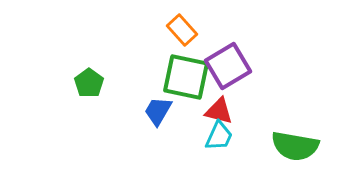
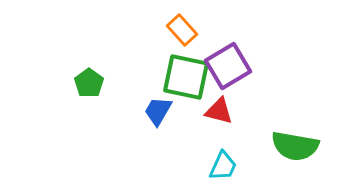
cyan trapezoid: moved 4 px right, 30 px down
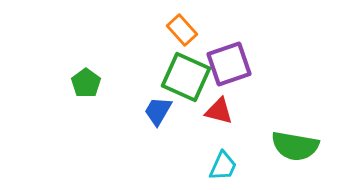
purple square: moved 1 px right, 2 px up; rotated 12 degrees clockwise
green square: rotated 12 degrees clockwise
green pentagon: moved 3 px left
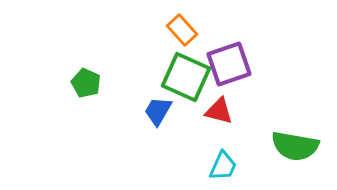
green pentagon: rotated 12 degrees counterclockwise
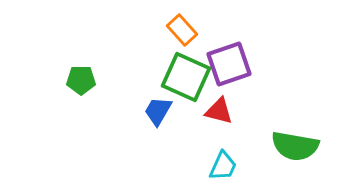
green pentagon: moved 5 px left, 3 px up; rotated 24 degrees counterclockwise
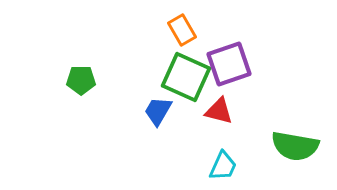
orange rectangle: rotated 12 degrees clockwise
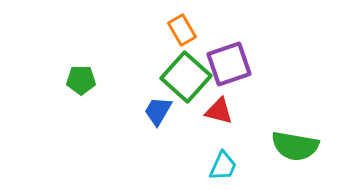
green square: rotated 18 degrees clockwise
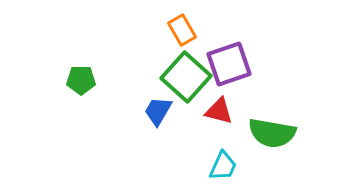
green semicircle: moved 23 px left, 13 px up
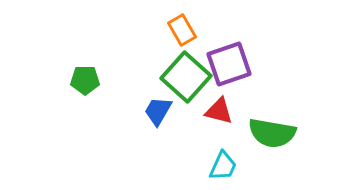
green pentagon: moved 4 px right
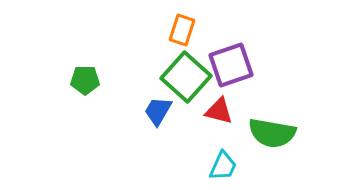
orange rectangle: rotated 48 degrees clockwise
purple square: moved 2 px right, 1 px down
